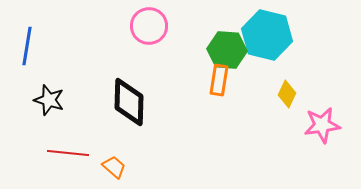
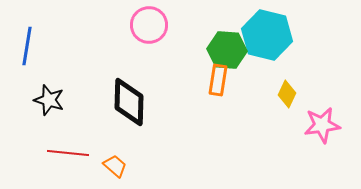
pink circle: moved 1 px up
orange rectangle: moved 1 px left
orange trapezoid: moved 1 px right, 1 px up
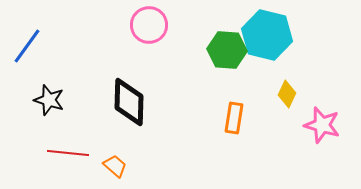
blue line: rotated 27 degrees clockwise
orange rectangle: moved 16 px right, 38 px down
pink star: rotated 24 degrees clockwise
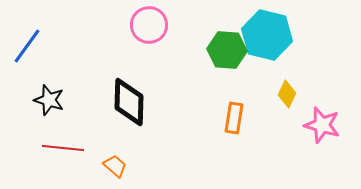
red line: moved 5 px left, 5 px up
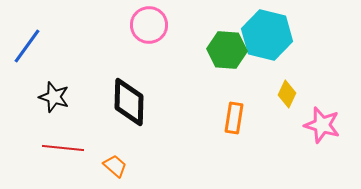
black star: moved 5 px right, 3 px up
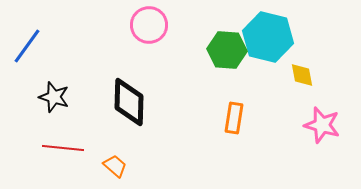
cyan hexagon: moved 1 px right, 2 px down
yellow diamond: moved 15 px right, 19 px up; rotated 36 degrees counterclockwise
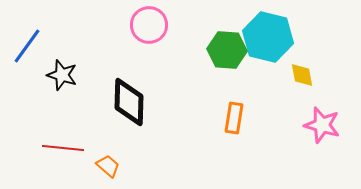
black star: moved 8 px right, 22 px up
orange trapezoid: moved 7 px left
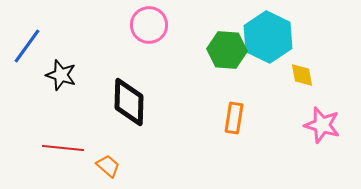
cyan hexagon: rotated 12 degrees clockwise
black star: moved 1 px left
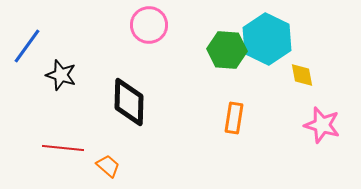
cyan hexagon: moved 1 px left, 2 px down
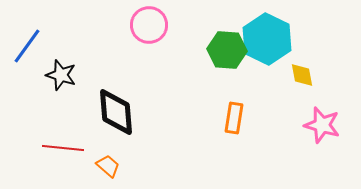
black diamond: moved 13 px left, 10 px down; rotated 6 degrees counterclockwise
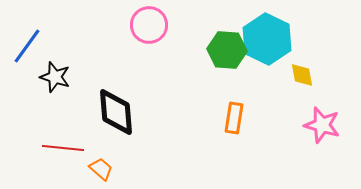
black star: moved 6 px left, 2 px down
orange trapezoid: moved 7 px left, 3 px down
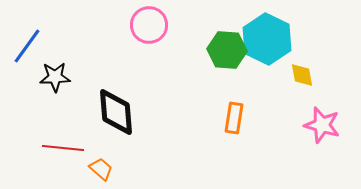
black star: rotated 20 degrees counterclockwise
